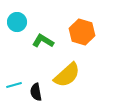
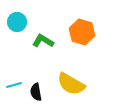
yellow semicircle: moved 4 px right, 9 px down; rotated 72 degrees clockwise
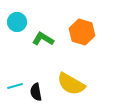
green L-shape: moved 2 px up
cyan line: moved 1 px right, 1 px down
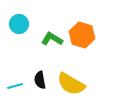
cyan circle: moved 2 px right, 2 px down
orange hexagon: moved 3 px down
green L-shape: moved 9 px right
black semicircle: moved 4 px right, 12 px up
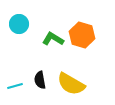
green L-shape: moved 1 px right
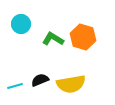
cyan circle: moved 2 px right
orange hexagon: moved 1 px right, 2 px down
black semicircle: rotated 78 degrees clockwise
yellow semicircle: rotated 40 degrees counterclockwise
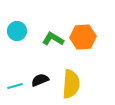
cyan circle: moved 4 px left, 7 px down
orange hexagon: rotated 20 degrees counterclockwise
yellow semicircle: rotated 76 degrees counterclockwise
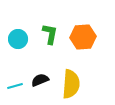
cyan circle: moved 1 px right, 8 px down
green L-shape: moved 3 px left, 5 px up; rotated 70 degrees clockwise
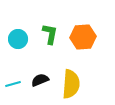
cyan line: moved 2 px left, 2 px up
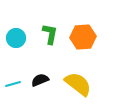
cyan circle: moved 2 px left, 1 px up
yellow semicircle: moved 7 px right; rotated 56 degrees counterclockwise
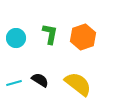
orange hexagon: rotated 15 degrees counterclockwise
black semicircle: rotated 54 degrees clockwise
cyan line: moved 1 px right, 1 px up
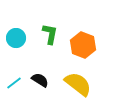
orange hexagon: moved 8 px down; rotated 20 degrees counterclockwise
cyan line: rotated 21 degrees counterclockwise
